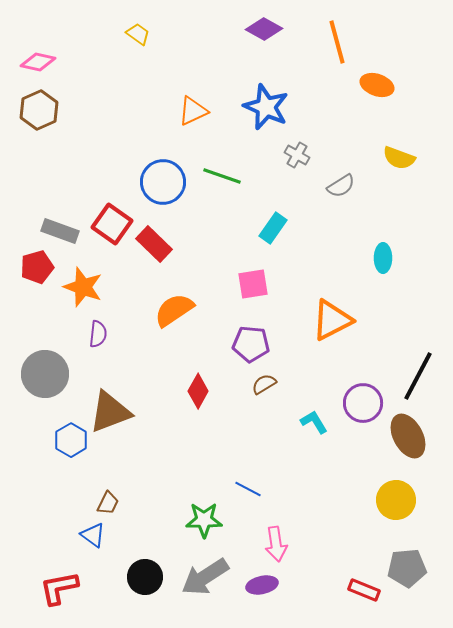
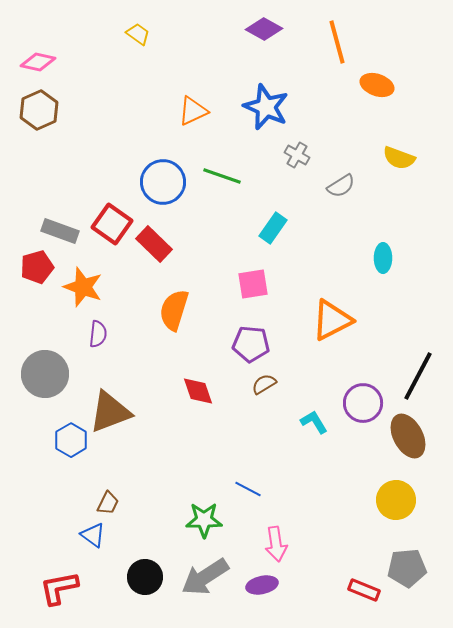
orange semicircle at (174, 310): rotated 39 degrees counterclockwise
red diamond at (198, 391): rotated 48 degrees counterclockwise
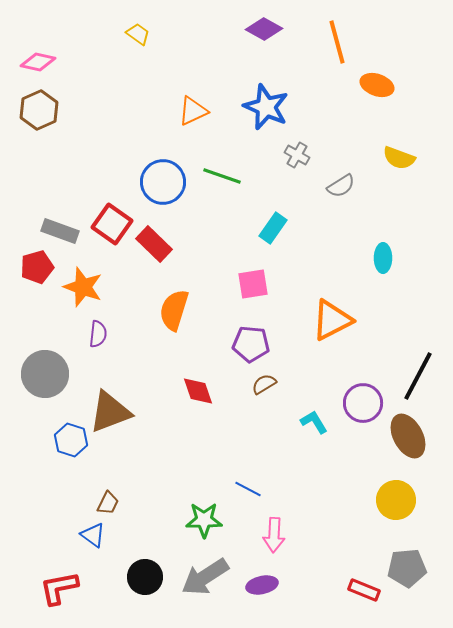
blue hexagon at (71, 440): rotated 12 degrees counterclockwise
pink arrow at (276, 544): moved 2 px left, 9 px up; rotated 12 degrees clockwise
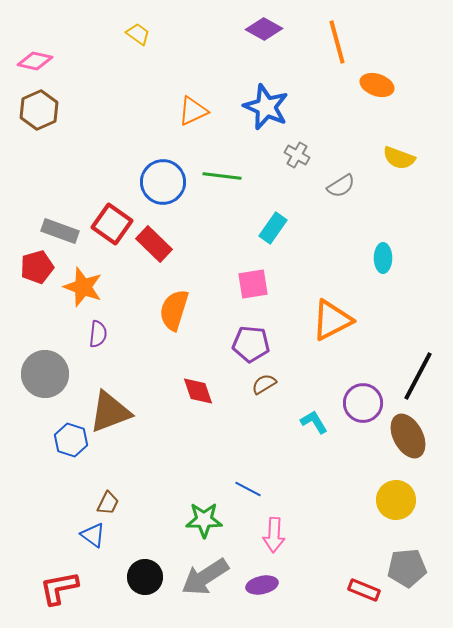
pink diamond at (38, 62): moved 3 px left, 1 px up
green line at (222, 176): rotated 12 degrees counterclockwise
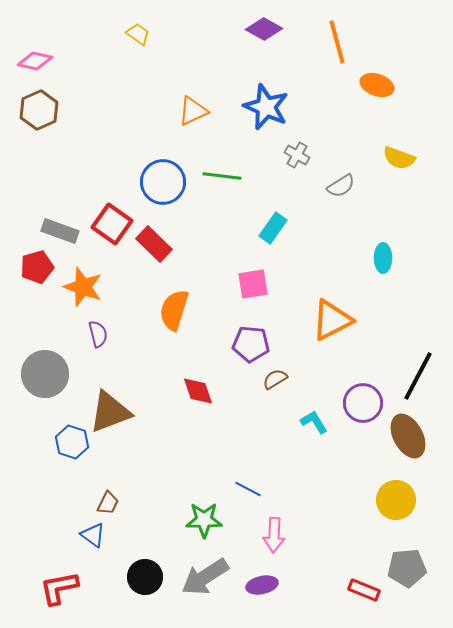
purple semicircle at (98, 334): rotated 20 degrees counterclockwise
brown semicircle at (264, 384): moved 11 px right, 5 px up
blue hexagon at (71, 440): moved 1 px right, 2 px down
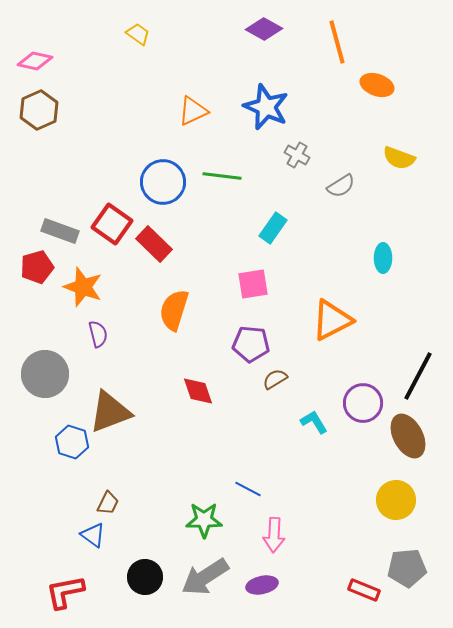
red L-shape at (59, 588): moved 6 px right, 4 px down
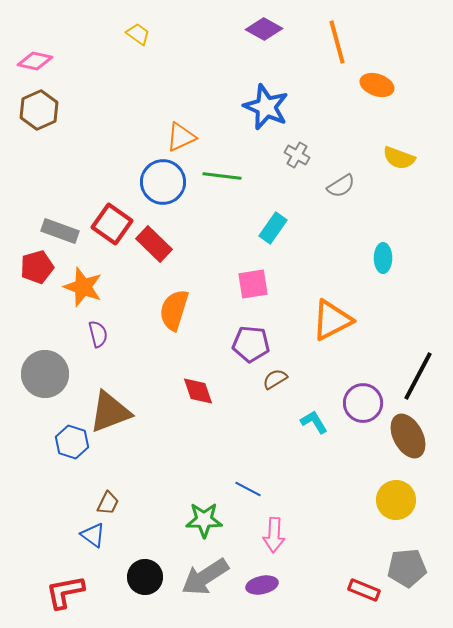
orange triangle at (193, 111): moved 12 px left, 26 px down
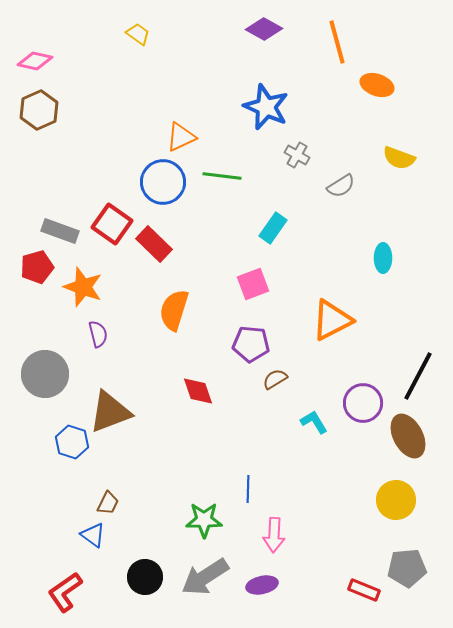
pink square at (253, 284): rotated 12 degrees counterclockwise
blue line at (248, 489): rotated 64 degrees clockwise
red L-shape at (65, 592): rotated 24 degrees counterclockwise
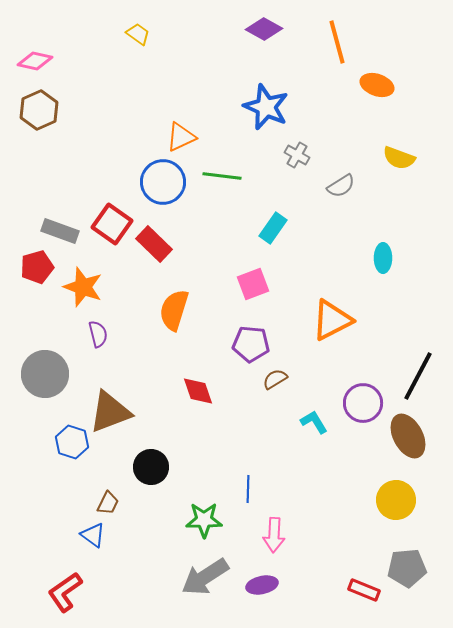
black circle at (145, 577): moved 6 px right, 110 px up
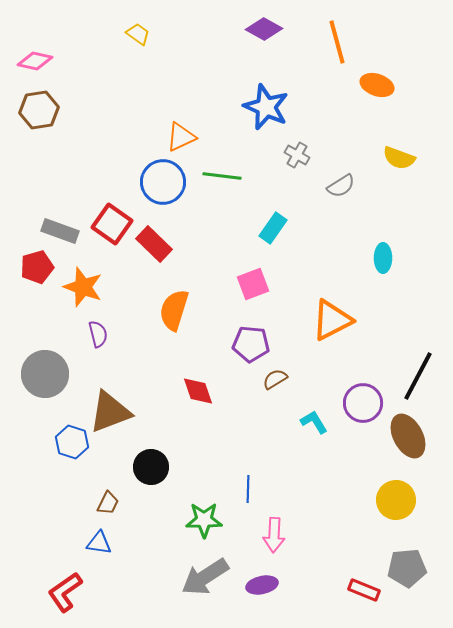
brown hexagon at (39, 110): rotated 15 degrees clockwise
blue triangle at (93, 535): moved 6 px right, 8 px down; rotated 28 degrees counterclockwise
